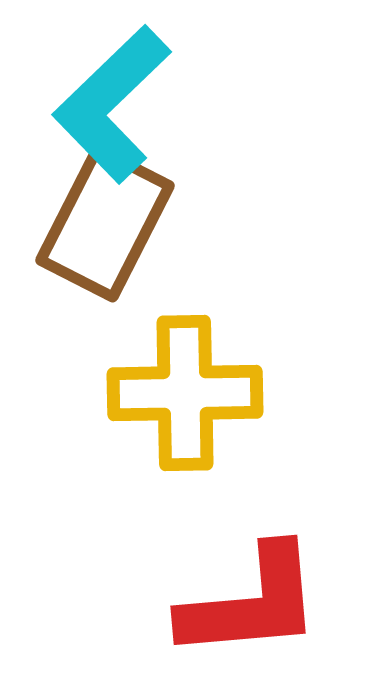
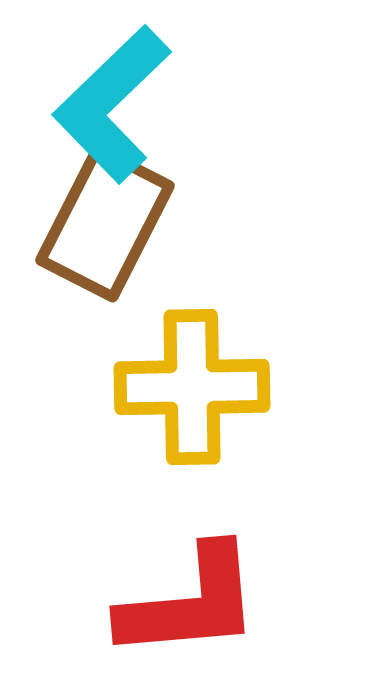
yellow cross: moved 7 px right, 6 px up
red L-shape: moved 61 px left
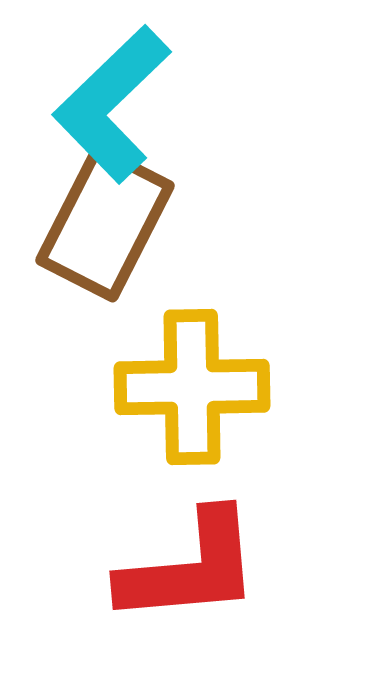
red L-shape: moved 35 px up
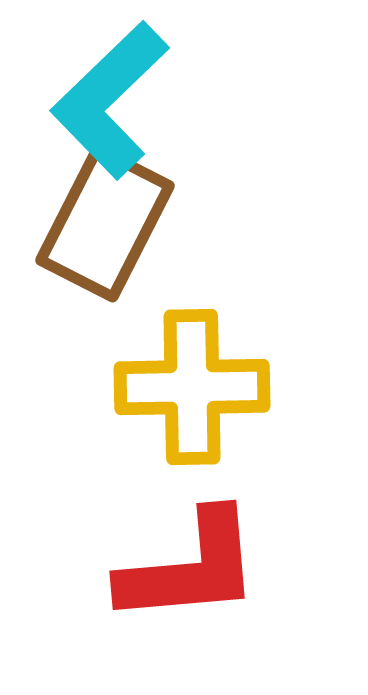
cyan L-shape: moved 2 px left, 4 px up
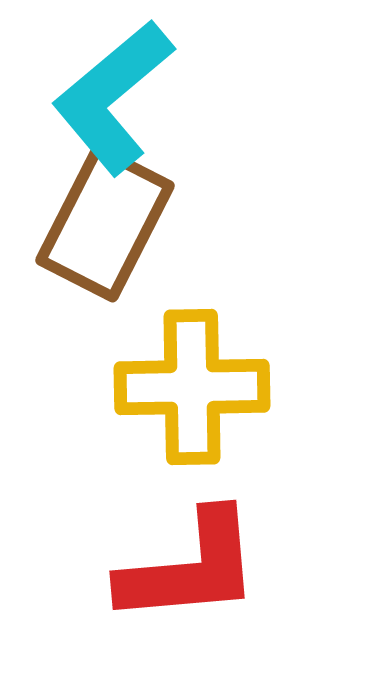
cyan L-shape: moved 3 px right, 3 px up; rotated 4 degrees clockwise
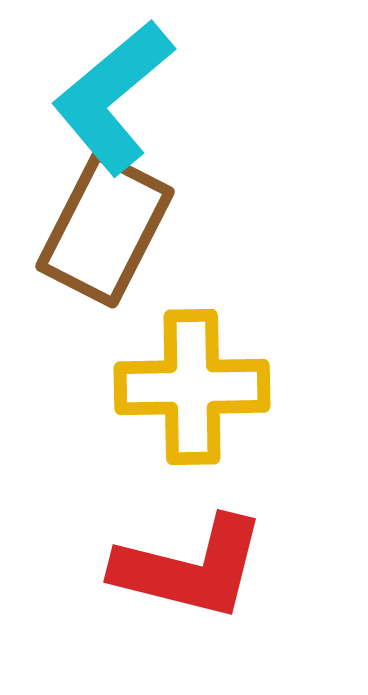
brown rectangle: moved 6 px down
red L-shape: rotated 19 degrees clockwise
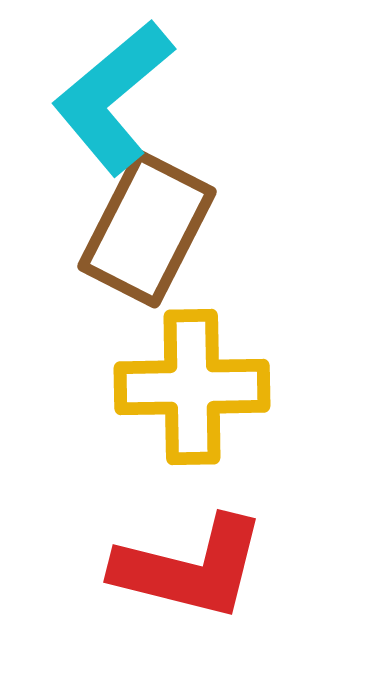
brown rectangle: moved 42 px right
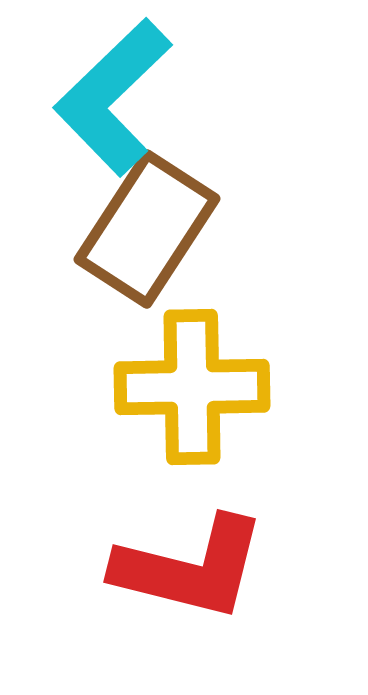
cyan L-shape: rotated 4 degrees counterclockwise
brown rectangle: rotated 6 degrees clockwise
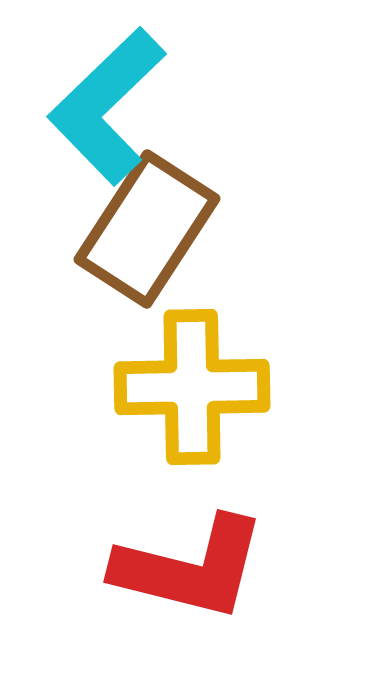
cyan L-shape: moved 6 px left, 9 px down
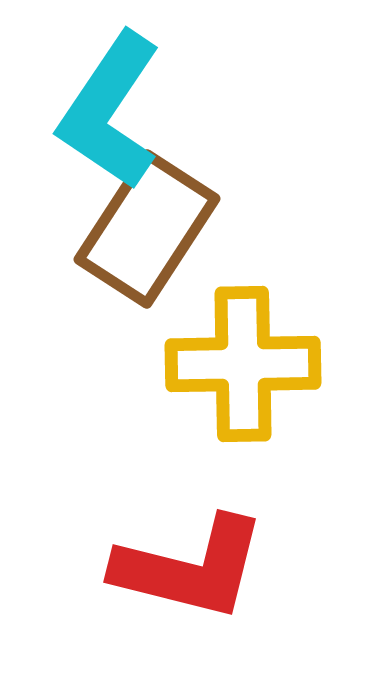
cyan L-shape: moved 3 px right, 5 px down; rotated 12 degrees counterclockwise
yellow cross: moved 51 px right, 23 px up
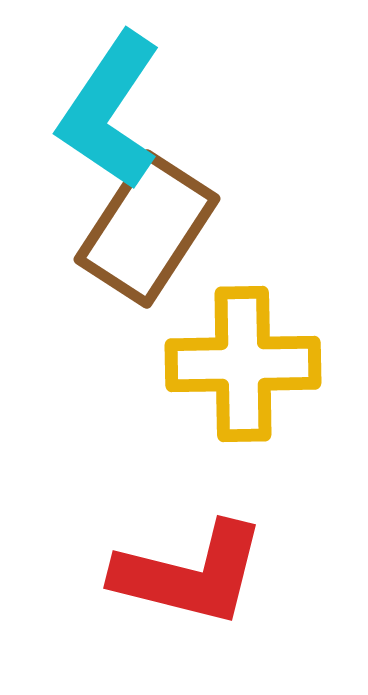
red L-shape: moved 6 px down
